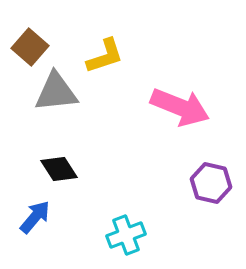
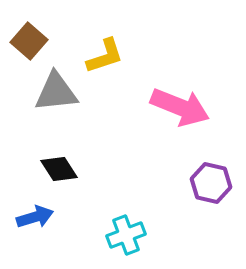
brown square: moved 1 px left, 6 px up
blue arrow: rotated 33 degrees clockwise
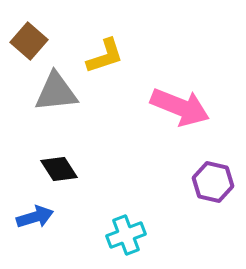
purple hexagon: moved 2 px right, 1 px up
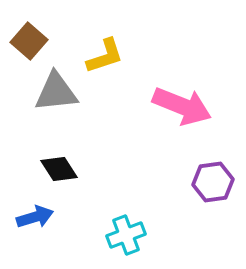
pink arrow: moved 2 px right, 1 px up
purple hexagon: rotated 21 degrees counterclockwise
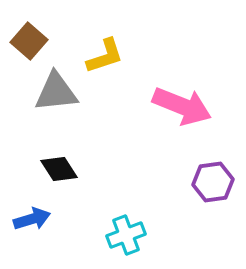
blue arrow: moved 3 px left, 2 px down
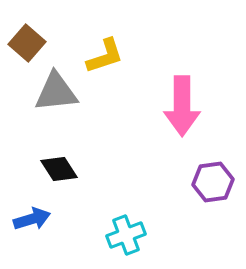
brown square: moved 2 px left, 2 px down
pink arrow: rotated 68 degrees clockwise
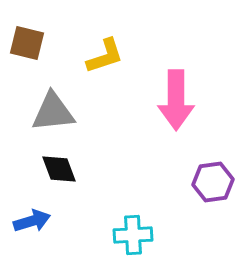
brown square: rotated 27 degrees counterclockwise
gray triangle: moved 3 px left, 20 px down
pink arrow: moved 6 px left, 6 px up
black diamond: rotated 12 degrees clockwise
blue arrow: moved 2 px down
cyan cross: moved 7 px right; rotated 18 degrees clockwise
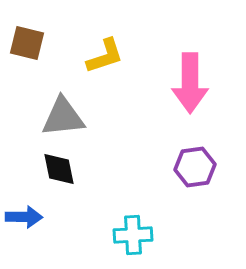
pink arrow: moved 14 px right, 17 px up
gray triangle: moved 10 px right, 5 px down
black diamond: rotated 9 degrees clockwise
purple hexagon: moved 18 px left, 15 px up
blue arrow: moved 8 px left, 4 px up; rotated 18 degrees clockwise
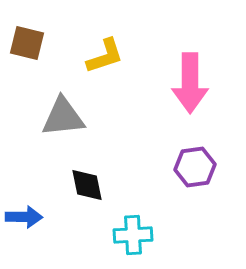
black diamond: moved 28 px right, 16 px down
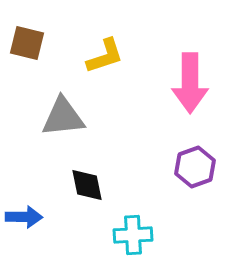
purple hexagon: rotated 12 degrees counterclockwise
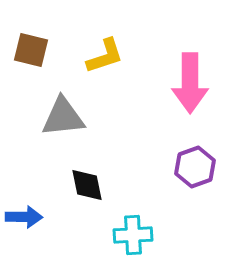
brown square: moved 4 px right, 7 px down
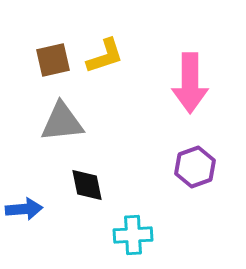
brown square: moved 22 px right, 10 px down; rotated 27 degrees counterclockwise
gray triangle: moved 1 px left, 5 px down
blue arrow: moved 8 px up; rotated 6 degrees counterclockwise
